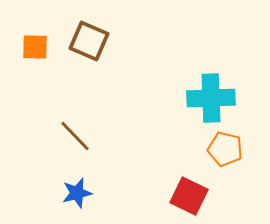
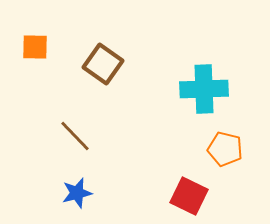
brown square: moved 14 px right, 23 px down; rotated 12 degrees clockwise
cyan cross: moved 7 px left, 9 px up
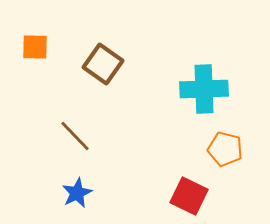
blue star: rotated 12 degrees counterclockwise
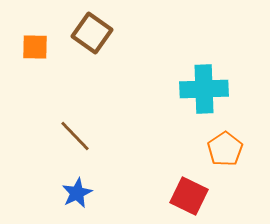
brown square: moved 11 px left, 31 px up
orange pentagon: rotated 24 degrees clockwise
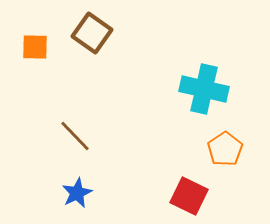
cyan cross: rotated 15 degrees clockwise
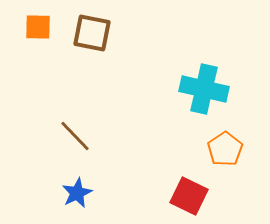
brown square: rotated 24 degrees counterclockwise
orange square: moved 3 px right, 20 px up
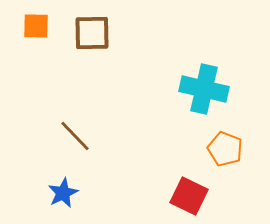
orange square: moved 2 px left, 1 px up
brown square: rotated 12 degrees counterclockwise
orange pentagon: rotated 16 degrees counterclockwise
blue star: moved 14 px left
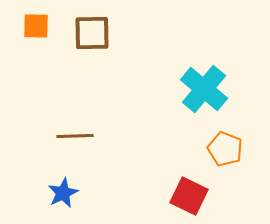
cyan cross: rotated 27 degrees clockwise
brown line: rotated 48 degrees counterclockwise
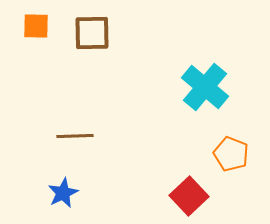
cyan cross: moved 1 px right, 2 px up
orange pentagon: moved 6 px right, 5 px down
red square: rotated 21 degrees clockwise
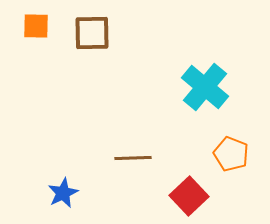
brown line: moved 58 px right, 22 px down
